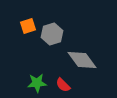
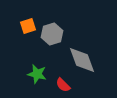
gray diamond: rotated 16 degrees clockwise
green star: moved 9 px up; rotated 18 degrees clockwise
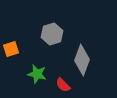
orange square: moved 17 px left, 23 px down
gray diamond: rotated 40 degrees clockwise
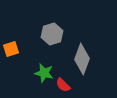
gray diamond: moved 1 px up
green star: moved 7 px right, 1 px up
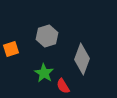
gray hexagon: moved 5 px left, 2 px down
green star: rotated 18 degrees clockwise
red semicircle: moved 1 px down; rotated 14 degrees clockwise
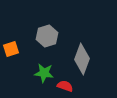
green star: rotated 24 degrees counterclockwise
red semicircle: moved 2 px right; rotated 140 degrees clockwise
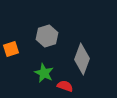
green star: rotated 18 degrees clockwise
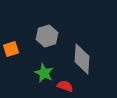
gray diamond: rotated 16 degrees counterclockwise
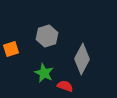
gray diamond: rotated 24 degrees clockwise
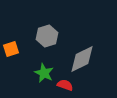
gray diamond: rotated 36 degrees clockwise
red semicircle: moved 1 px up
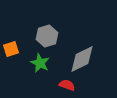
green star: moved 4 px left, 10 px up
red semicircle: moved 2 px right
